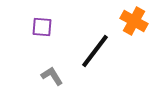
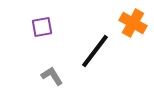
orange cross: moved 1 px left, 2 px down
purple square: rotated 15 degrees counterclockwise
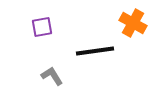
black line: rotated 45 degrees clockwise
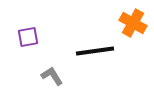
purple square: moved 14 px left, 10 px down
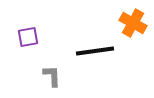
gray L-shape: rotated 30 degrees clockwise
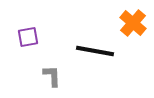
orange cross: rotated 12 degrees clockwise
black line: rotated 18 degrees clockwise
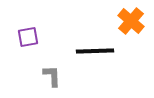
orange cross: moved 2 px left, 2 px up
black line: rotated 12 degrees counterclockwise
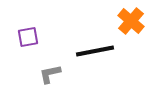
black line: rotated 9 degrees counterclockwise
gray L-shape: moved 2 px left, 2 px up; rotated 100 degrees counterclockwise
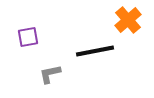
orange cross: moved 3 px left, 1 px up; rotated 8 degrees clockwise
